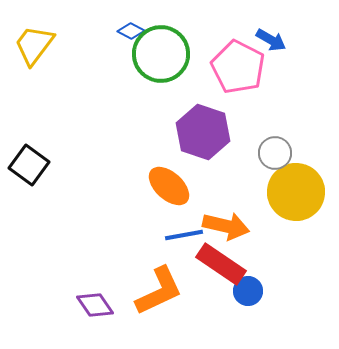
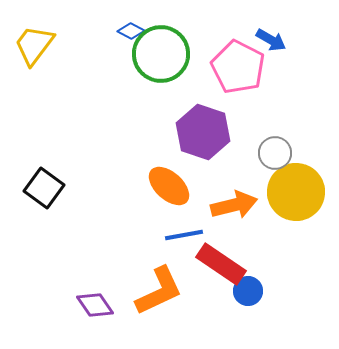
black square: moved 15 px right, 23 px down
orange arrow: moved 8 px right, 21 px up; rotated 27 degrees counterclockwise
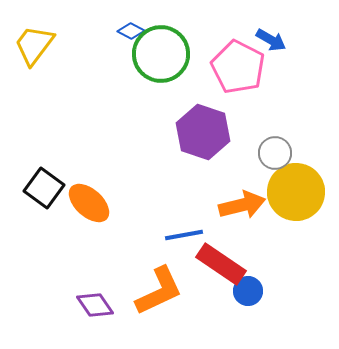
orange ellipse: moved 80 px left, 17 px down
orange arrow: moved 8 px right
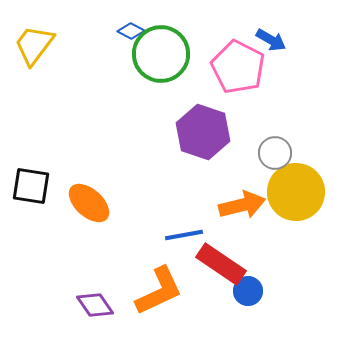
black square: moved 13 px left, 2 px up; rotated 27 degrees counterclockwise
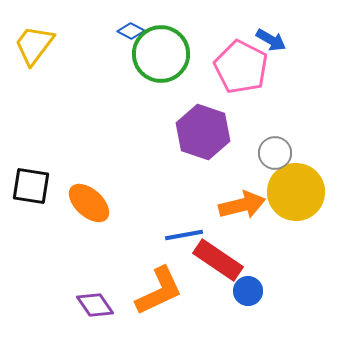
pink pentagon: moved 3 px right
red rectangle: moved 3 px left, 4 px up
